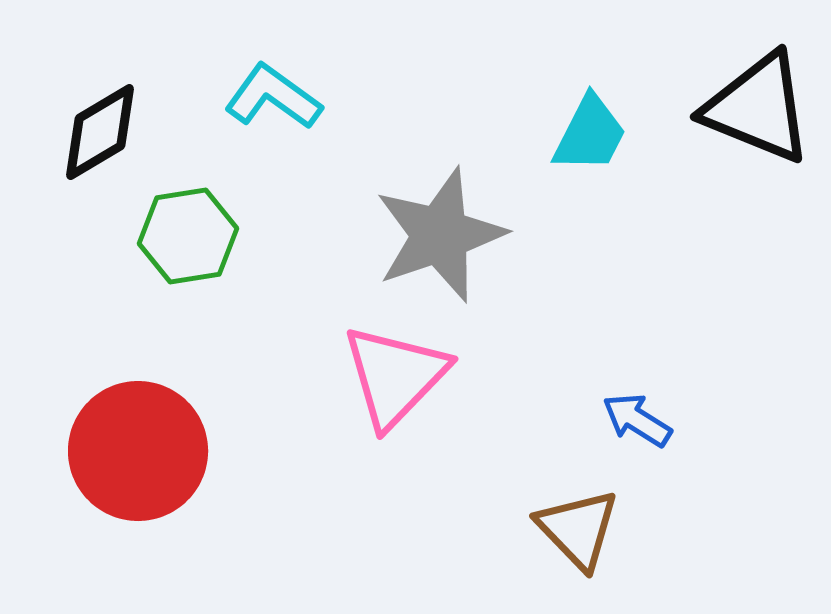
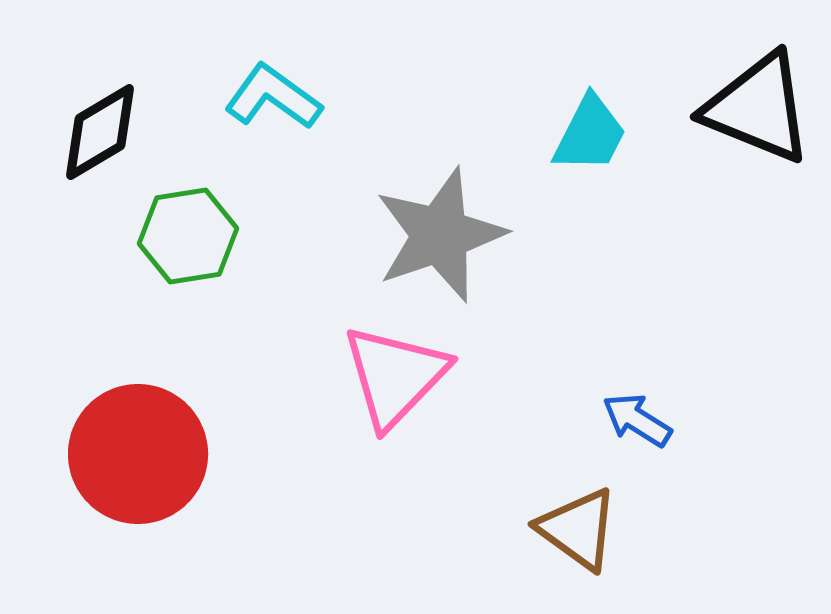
red circle: moved 3 px down
brown triangle: rotated 10 degrees counterclockwise
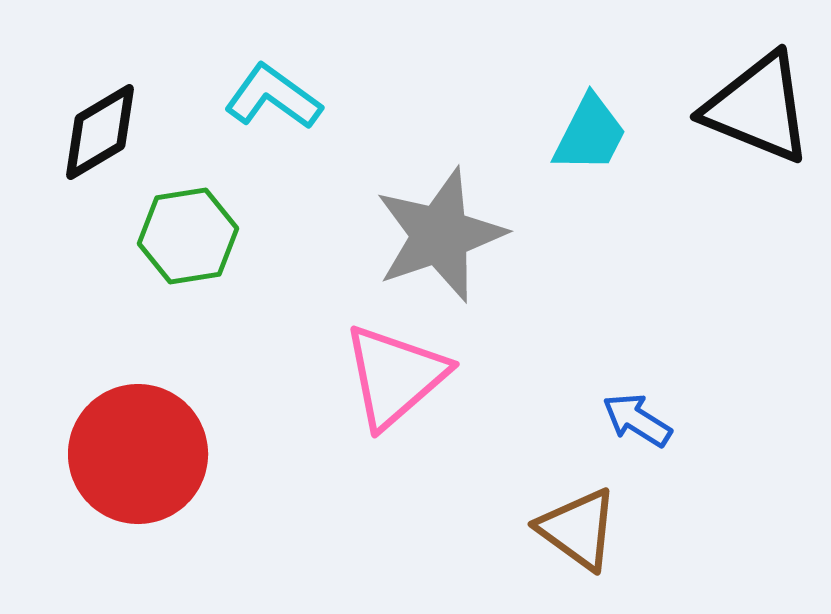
pink triangle: rotated 5 degrees clockwise
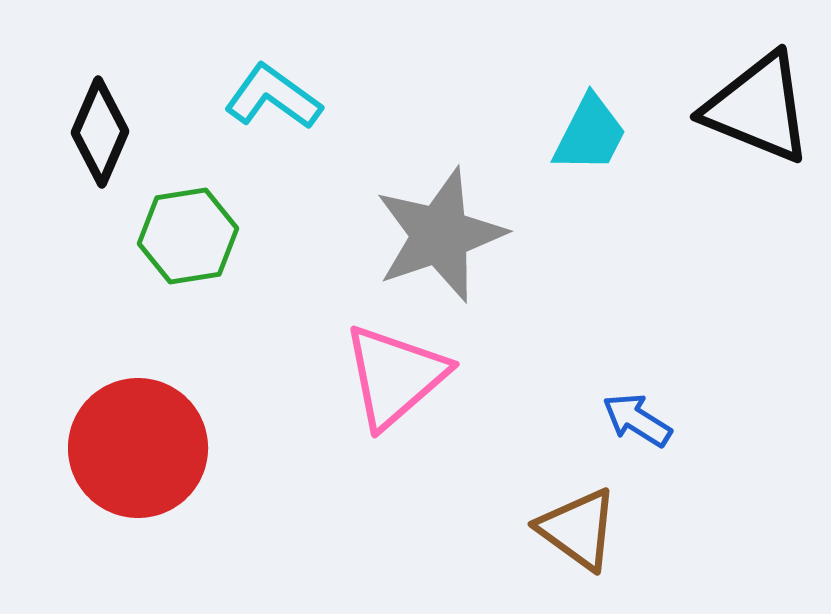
black diamond: rotated 36 degrees counterclockwise
red circle: moved 6 px up
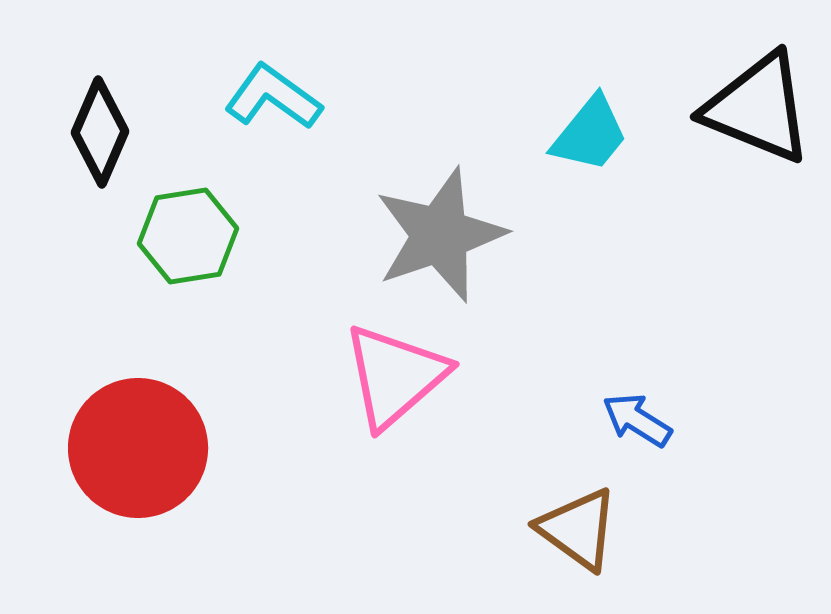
cyan trapezoid: rotated 12 degrees clockwise
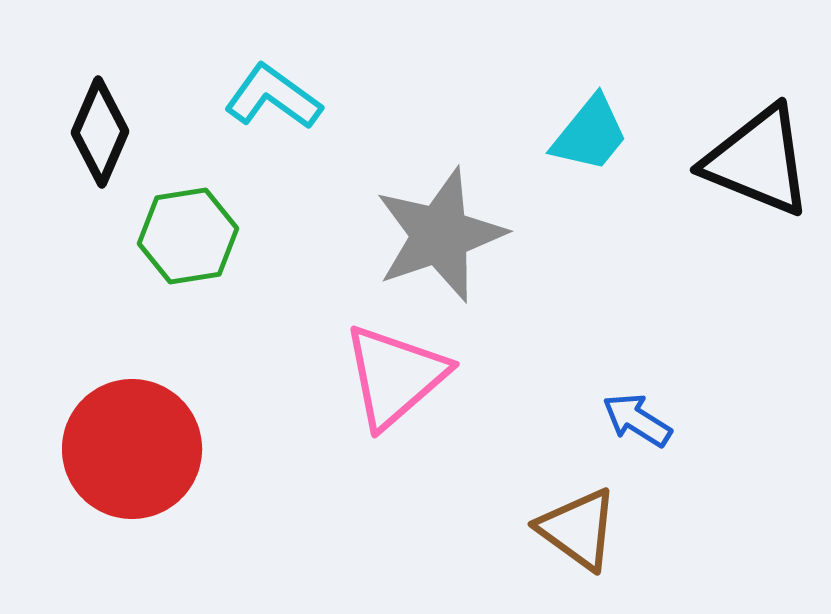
black triangle: moved 53 px down
red circle: moved 6 px left, 1 px down
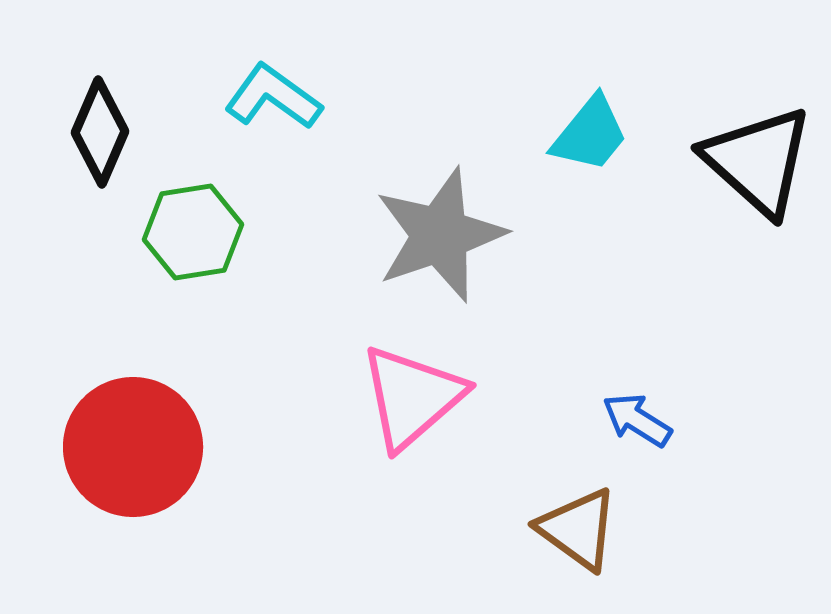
black triangle: rotated 20 degrees clockwise
green hexagon: moved 5 px right, 4 px up
pink triangle: moved 17 px right, 21 px down
red circle: moved 1 px right, 2 px up
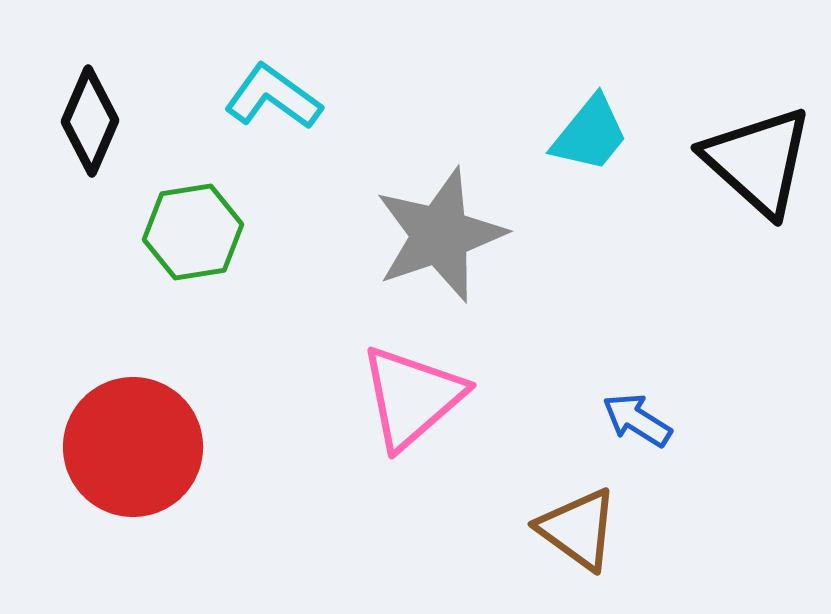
black diamond: moved 10 px left, 11 px up
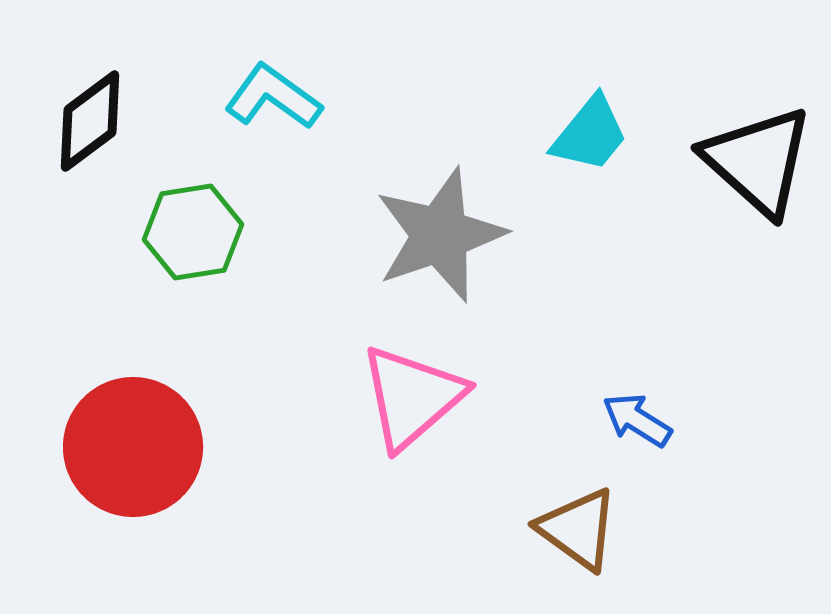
black diamond: rotated 30 degrees clockwise
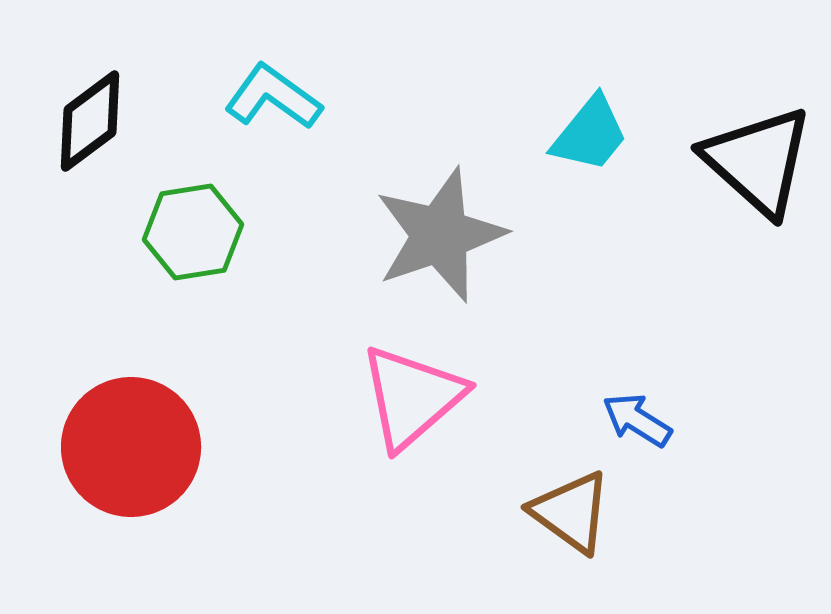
red circle: moved 2 px left
brown triangle: moved 7 px left, 17 px up
